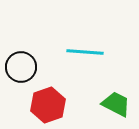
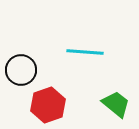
black circle: moved 3 px down
green trapezoid: rotated 12 degrees clockwise
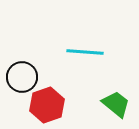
black circle: moved 1 px right, 7 px down
red hexagon: moved 1 px left
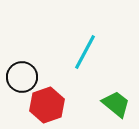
cyan line: rotated 66 degrees counterclockwise
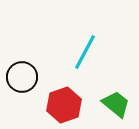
red hexagon: moved 17 px right
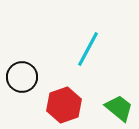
cyan line: moved 3 px right, 3 px up
green trapezoid: moved 3 px right, 4 px down
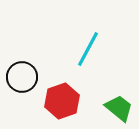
red hexagon: moved 2 px left, 4 px up
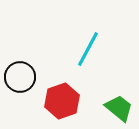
black circle: moved 2 px left
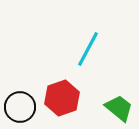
black circle: moved 30 px down
red hexagon: moved 3 px up
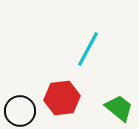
red hexagon: rotated 12 degrees clockwise
black circle: moved 4 px down
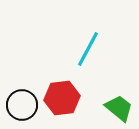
black circle: moved 2 px right, 6 px up
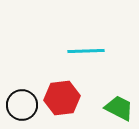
cyan line: moved 2 px left, 2 px down; rotated 60 degrees clockwise
green trapezoid: rotated 12 degrees counterclockwise
